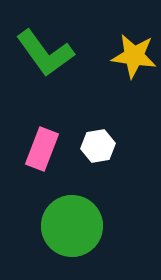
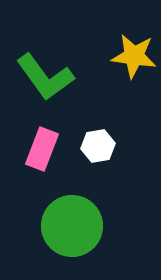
green L-shape: moved 24 px down
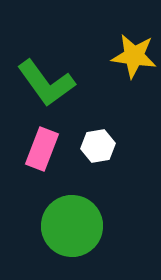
green L-shape: moved 1 px right, 6 px down
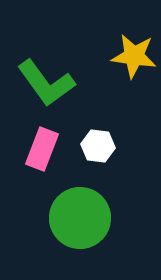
white hexagon: rotated 16 degrees clockwise
green circle: moved 8 px right, 8 px up
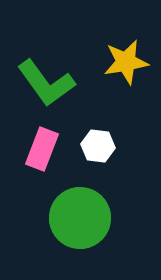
yellow star: moved 8 px left, 6 px down; rotated 18 degrees counterclockwise
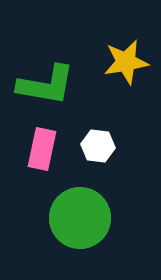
green L-shape: moved 2 px down; rotated 44 degrees counterclockwise
pink rectangle: rotated 9 degrees counterclockwise
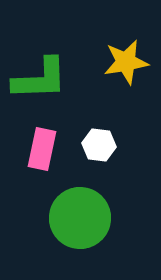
green L-shape: moved 6 px left, 6 px up; rotated 12 degrees counterclockwise
white hexagon: moved 1 px right, 1 px up
